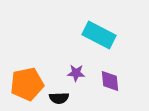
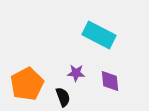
orange pentagon: rotated 16 degrees counterclockwise
black semicircle: moved 4 px right, 1 px up; rotated 108 degrees counterclockwise
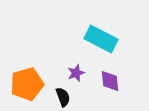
cyan rectangle: moved 2 px right, 4 px down
purple star: rotated 24 degrees counterclockwise
orange pentagon: rotated 12 degrees clockwise
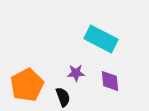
purple star: rotated 18 degrees clockwise
orange pentagon: moved 1 px down; rotated 12 degrees counterclockwise
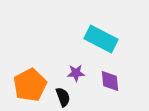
orange pentagon: moved 3 px right
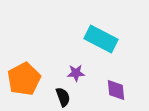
purple diamond: moved 6 px right, 9 px down
orange pentagon: moved 6 px left, 6 px up
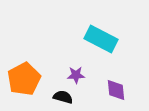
purple star: moved 2 px down
black semicircle: rotated 54 degrees counterclockwise
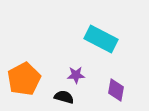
purple diamond: rotated 15 degrees clockwise
black semicircle: moved 1 px right
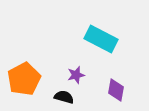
purple star: rotated 12 degrees counterclockwise
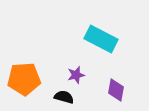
orange pentagon: rotated 24 degrees clockwise
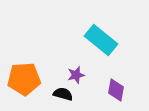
cyan rectangle: moved 1 px down; rotated 12 degrees clockwise
black semicircle: moved 1 px left, 3 px up
